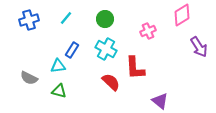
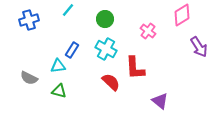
cyan line: moved 2 px right, 8 px up
pink cross: rotated 28 degrees counterclockwise
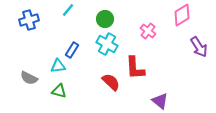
cyan cross: moved 1 px right, 5 px up
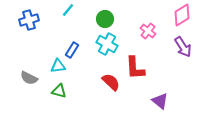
purple arrow: moved 16 px left
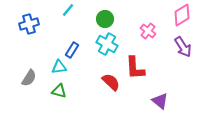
blue cross: moved 4 px down
cyan triangle: moved 1 px right, 1 px down
gray semicircle: rotated 84 degrees counterclockwise
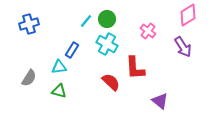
cyan line: moved 18 px right, 11 px down
pink diamond: moved 6 px right
green circle: moved 2 px right
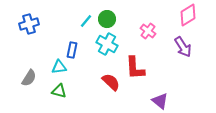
blue rectangle: rotated 21 degrees counterclockwise
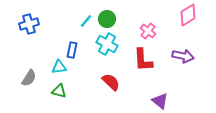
purple arrow: moved 9 px down; rotated 45 degrees counterclockwise
red L-shape: moved 8 px right, 8 px up
